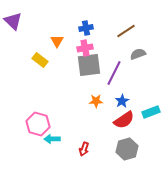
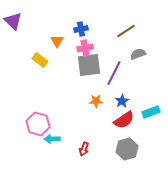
blue cross: moved 5 px left, 1 px down
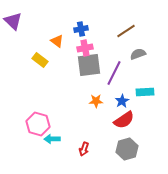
orange triangle: rotated 24 degrees counterclockwise
cyan rectangle: moved 6 px left, 20 px up; rotated 18 degrees clockwise
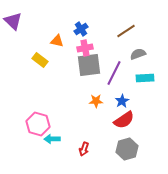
blue cross: rotated 24 degrees counterclockwise
orange triangle: rotated 24 degrees counterclockwise
cyan rectangle: moved 14 px up
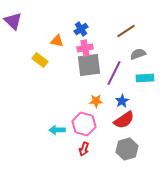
pink hexagon: moved 46 px right
cyan arrow: moved 5 px right, 9 px up
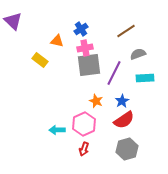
orange star: rotated 24 degrees clockwise
pink hexagon: rotated 20 degrees clockwise
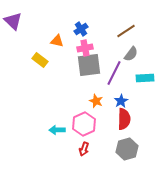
gray semicircle: moved 7 px left; rotated 147 degrees clockwise
blue star: moved 1 px left
red semicircle: moved 1 px up; rotated 55 degrees counterclockwise
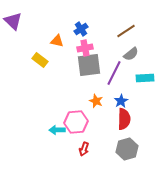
gray semicircle: rotated 14 degrees clockwise
pink hexagon: moved 8 px left, 2 px up; rotated 20 degrees clockwise
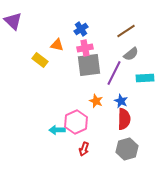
orange triangle: moved 4 px down
blue star: rotated 16 degrees counterclockwise
pink hexagon: rotated 20 degrees counterclockwise
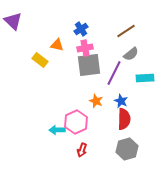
red arrow: moved 2 px left, 1 px down
